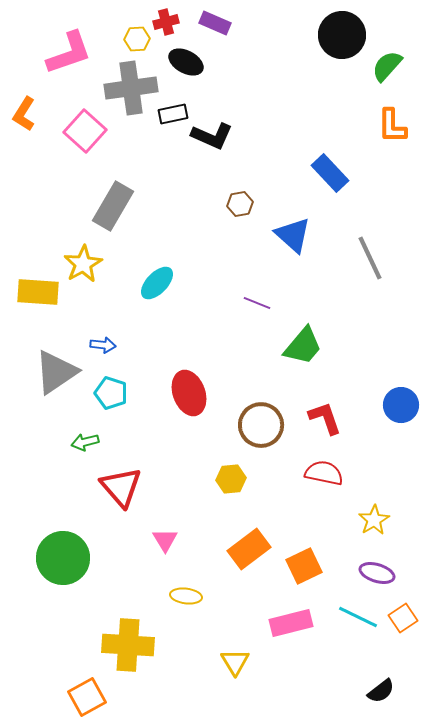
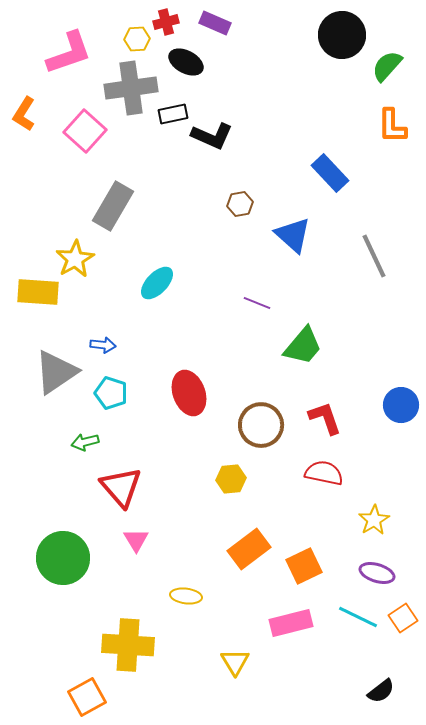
gray line at (370, 258): moved 4 px right, 2 px up
yellow star at (83, 264): moved 8 px left, 5 px up
pink triangle at (165, 540): moved 29 px left
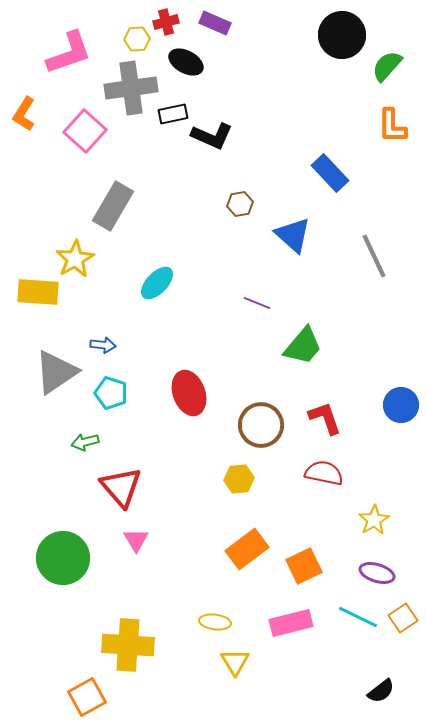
yellow hexagon at (231, 479): moved 8 px right
orange rectangle at (249, 549): moved 2 px left
yellow ellipse at (186, 596): moved 29 px right, 26 px down
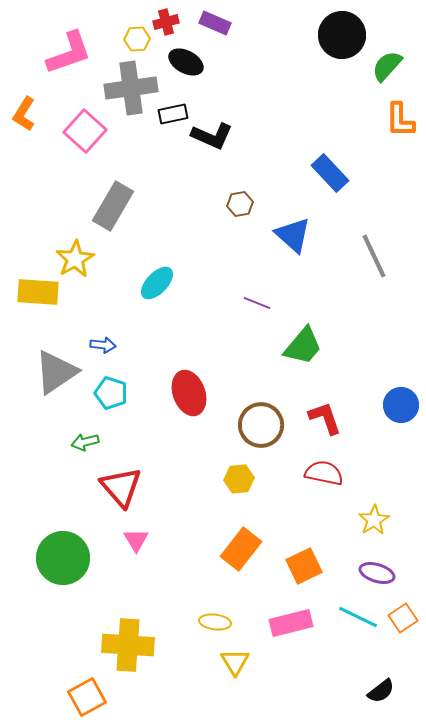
orange L-shape at (392, 126): moved 8 px right, 6 px up
orange rectangle at (247, 549): moved 6 px left; rotated 15 degrees counterclockwise
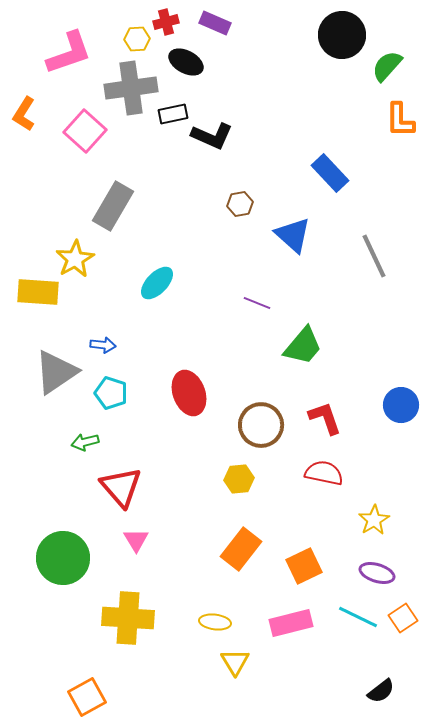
yellow cross at (128, 645): moved 27 px up
